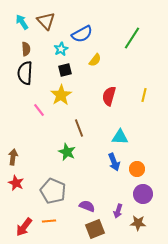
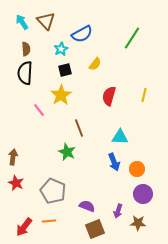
yellow semicircle: moved 4 px down
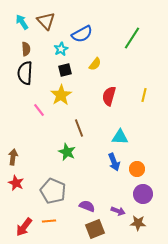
purple arrow: rotated 88 degrees counterclockwise
